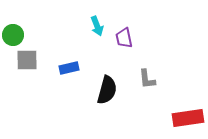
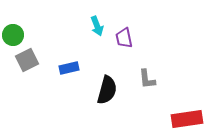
gray square: rotated 25 degrees counterclockwise
red rectangle: moved 1 px left, 1 px down
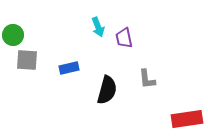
cyan arrow: moved 1 px right, 1 px down
gray square: rotated 30 degrees clockwise
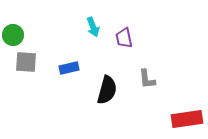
cyan arrow: moved 5 px left
gray square: moved 1 px left, 2 px down
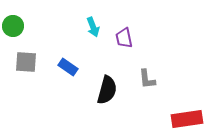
green circle: moved 9 px up
blue rectangle: moved 1 px left, 1 px up; rotated 48 degrees clockwise
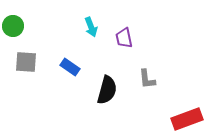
cyan arrow: moved 2 px left
blue rectangle: moved 2 px right
red rectangle: rotated 12 degrees counterclockwise
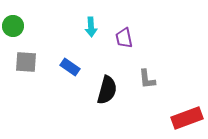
cyan arrow: rotated 18 degrees clockwise
red rectangle: moved 1 px up
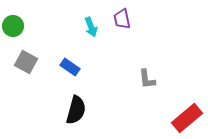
cyan arrow: rotated 18 degrees counterclockwise
purple trapezoid: moved 2 px left, 19 px up
gray square: rotated 25 degrees clockwise
black semicircle: moved 31 px left, 20 px down
red rectangle: rotated 20 degrees counterclockwise
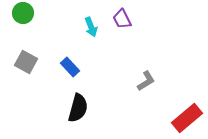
purple trapezoid: rotated 15 degrees counterclockwise
green circle: moved 10 px right, 13 px up
blue rectangle: rotated 12 degrees clockwise
gray L-shape: moved 1 px left, 2 px down; rotated 115 degrees counterclockwise
black semicircle: moved 2 px right, 2 px up
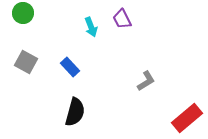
black semicircle: moved 3 px left, 4 px down
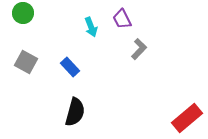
gray L-shape: moved 7 px left, 32 px up; rotated 15 degrees counterclockwise
